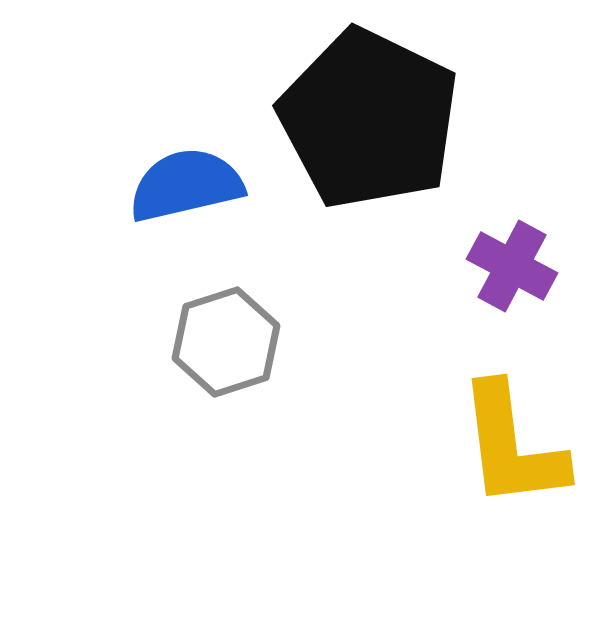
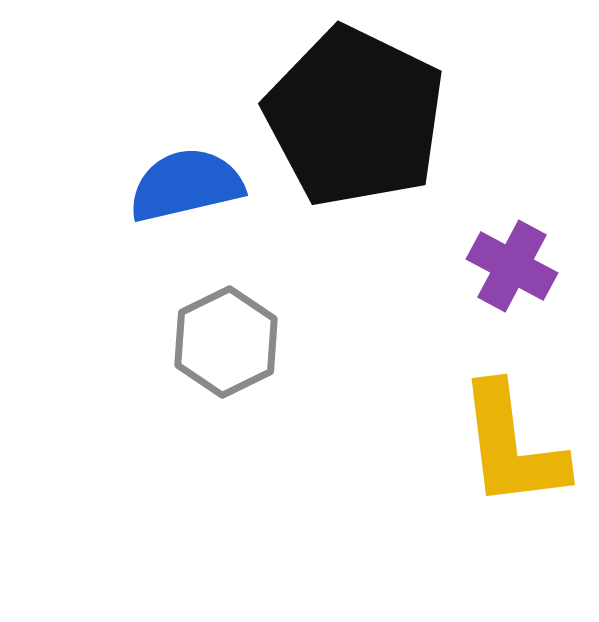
black pentagon: moved 14 px left, 2 px up
gray hexagon: rotated 8 degrees counterclockwise
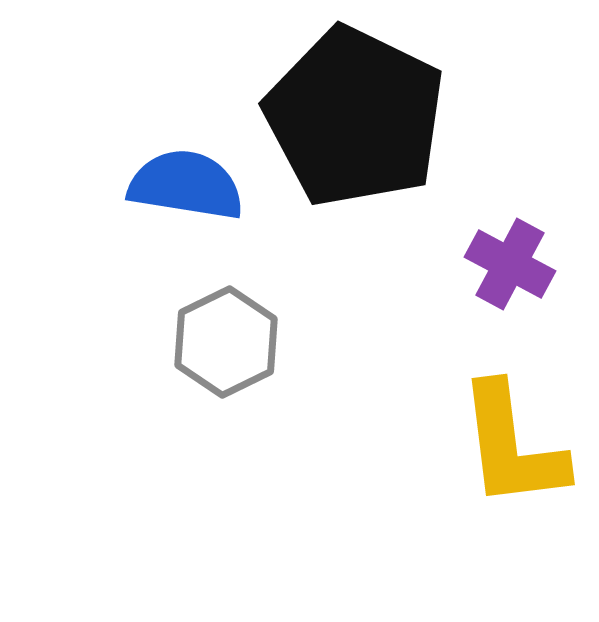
blue semicircle: rotated 22 degrees clockwise
purple cross: moved 2 px left, 2 px up
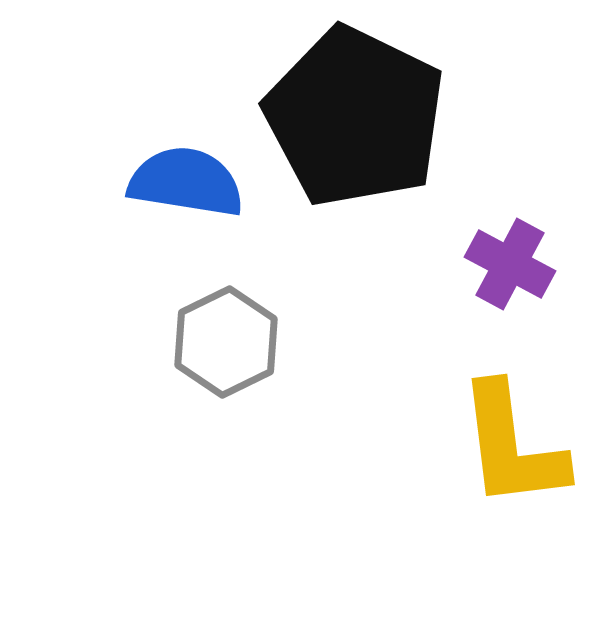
blue semicircle: moved 3 px up
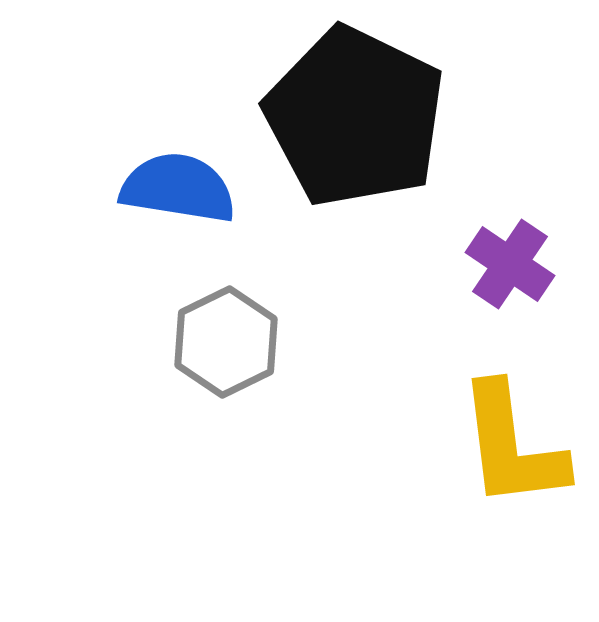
blue semicircle: moved 8 px left, 6 px down
purple cross: rotated 6 degrees clockwise
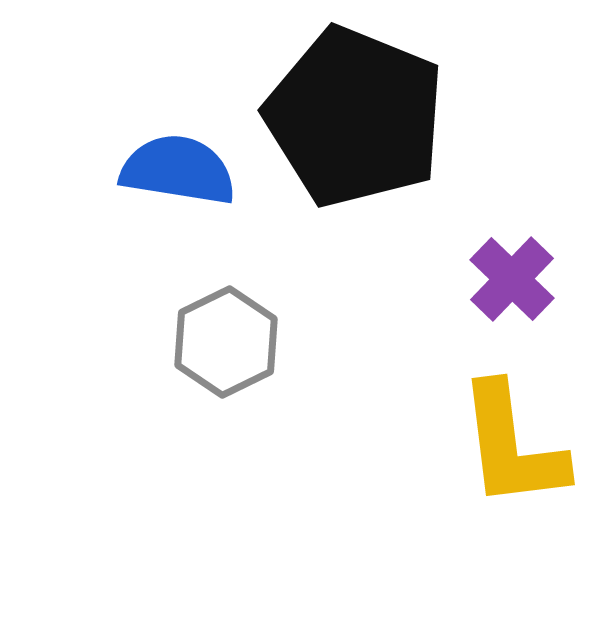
black pentagon: rotated 4 degrees counterclockwise
blue semicircle: moved 18 px up
purple cross: moved 2 px right, 15 px down; rotated 10 degrees clockwise
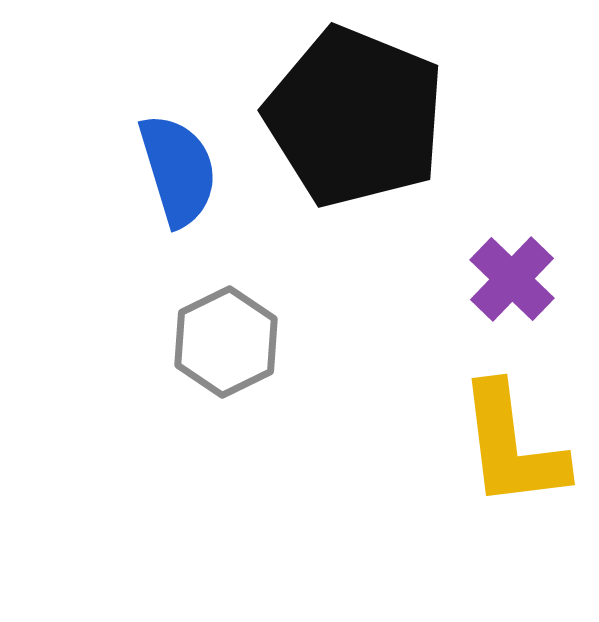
blue semicircle: rotated 64 degrees clockwise
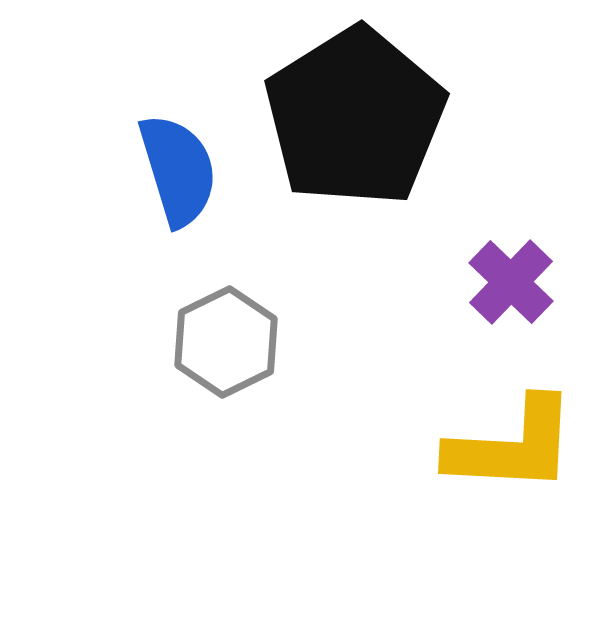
black pentagon: rotated 18 degrees clockwise
purple cross: moved 1 px left, 3 px down
yellow L-shape: rotated 80 degrees counterclockwise
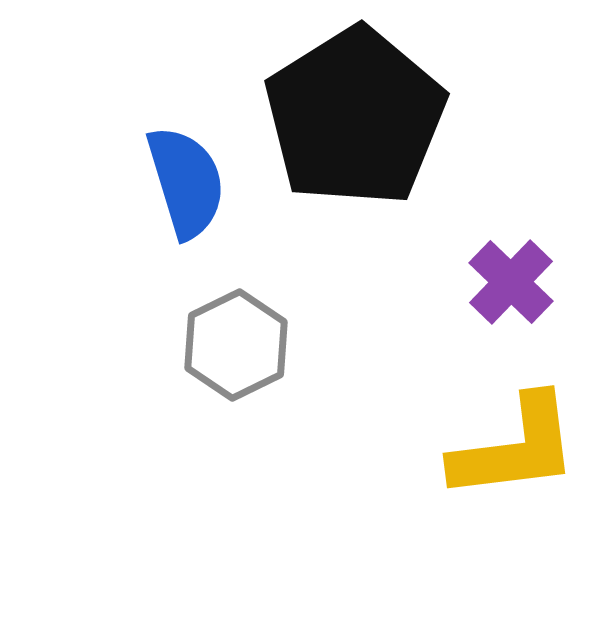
blue semicircle: moved 8 px right, 12 px down
gray hexagon: moved 10 px right, 3 px down
yellow L-shape: moved 3 px right, 2 px down; rotated 10 degrees counterclockwise
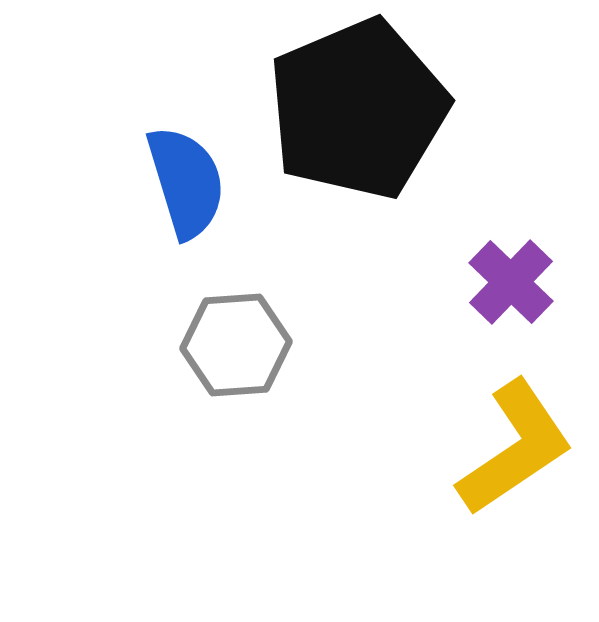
black pentagon: moved 3 px right, 8 px up; rotated 9 degrees clockwise
gray hexagon: rotated 22 degrees clockwise
yellow L-shape: rotated 27 degrees counterclockwise
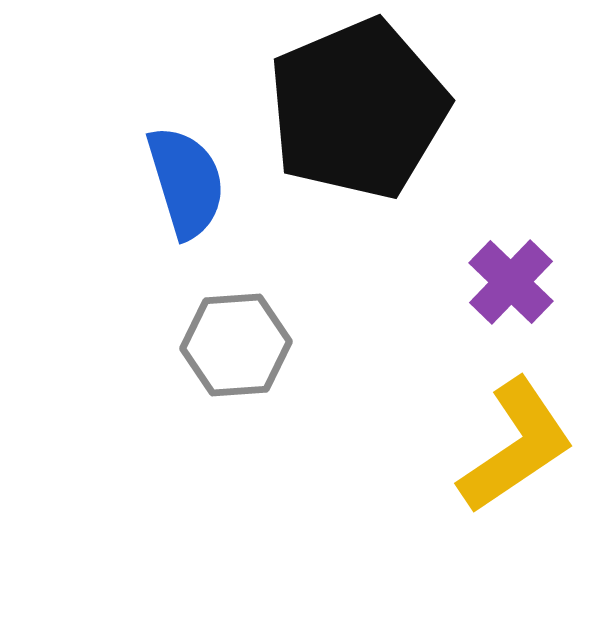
yellow L-shape: moved 1 px right, 2 px up
